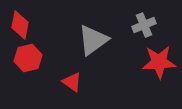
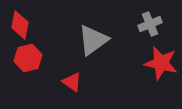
gray cross: moved 6 px right, 1 px up
red star: moved 2 px right, 1 px down; rotated 16 degrees clockwise
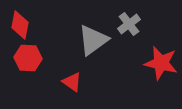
gray cross: moved 21 px left; rotated 15 degrees counterclockwise
red hexagon: rotated 16 degrees clockwise
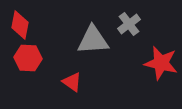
gray triangle: rotated 32 degrees clockwise
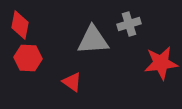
gray cross: rotated 20 degrees clockwise
red star: rotated 20 degrees counterclockwise
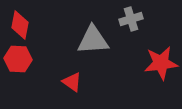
gray cross: moved 2 px right, 5 px up
red hexagon: moved 10 px left, 1 px down
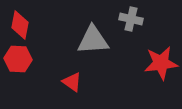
gray cross: rotated 30 degrees clockwise
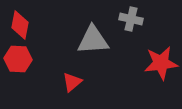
red triangle: rotated 45 degrees clockwise
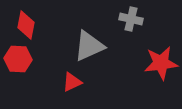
red diamond: moved 6 px right
gray triangle: moved 4 px left, 6 px down; rotated 20 degrees counterclockwise
red triangle: rotated 15 degrees clockwise
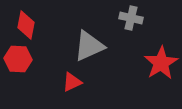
gray cross: moved 1 px up
red star: rotated 24 degrees counterclockwise
